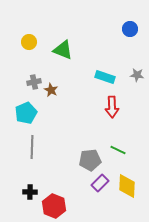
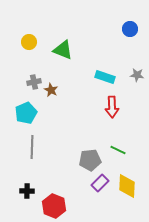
black cross: moved 3 px left, 1 px up
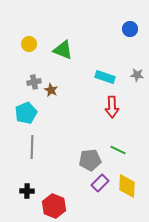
yellow circle: moved 2 px down
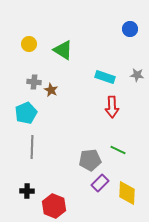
green triangle: rotated 10 degrees clockwise
gray cross: rotated 16 degrees clockwise
yellow diamond: moved 7 px down
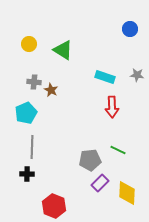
black cross: moved 17 px up
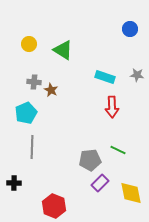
black cross: moved 13 px left, 9 px down
yellow diamond: moved 4 px right; rotated 15 degrees counterclockwise
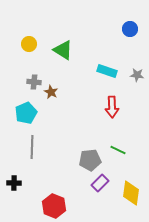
cyan rectangle: moved 2 px right, 6 px up
brown star: moved 2 px down
yellow diamond: rotated 20 degrees clockwise
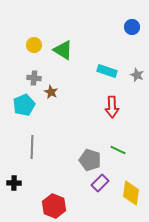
blue circle: moved 2 px right, 2 px up
yellow circle: moved 5 px right, 1 px down
gray star: rotated 16 degrees clockwise
gray cross: moved 4 px up
cyan pentagon: moved 2 px left, 8 px up
gray pentagon: rotated 25 degrees clockwise
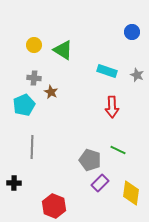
blue circle: moved 5 px down
